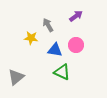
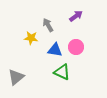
pink circle: moved 2 px down
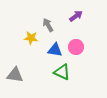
gray triangle: moved 1 px left, 2 px up; rotated 48 degrees clockwise
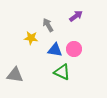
pink circle: moved 2 px left, 2 px down
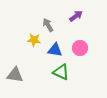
yellow star: moved 3 px right, 2 px down
pink circle: moved 6 px right, 1 px up
green triangle: moved 1 px left
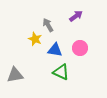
yellow star: moved 1 px right, 1 px up; rotated 16 degrees clockwise
gray triangle: rotated 18 degrees counterclockwise
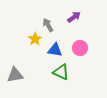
purple arrow: moved 2 px left, 1 px down
yellow star: rotated 16 degrees clockwise
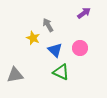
purple arrow: moved 10 px right, 4 px up
yellow star: moved 2 px left, 1 px up; rotated 16 degrees counterclockwise
blue triangle: rotated 35 degrees clockwise
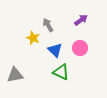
purple arrow: moved 3 px left, 7 px down
